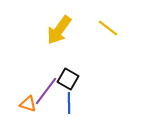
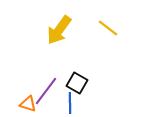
black square: moved 9 px right, 4 px down
blue line: moved 1 px right
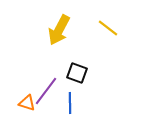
yellow arrow: rotated 8 degrees counterclockwise
black square: moved 10 px up; rotated 10 degrees counterclockwise
orange triangle: moved 1 px left, 1 px up
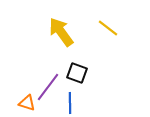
yellow arrow: moved 2 px right, 2 px down; rotated 116 degrees clockwise
purple line: moved 2 px right, 4 px up
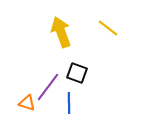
yellow arrow: rotated 16 degrees clockwise
blue line: moved 1 px left
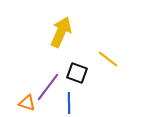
yellow line: moved 31 px down
yellow arrow: rotated 44 degrees clockwise
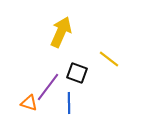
yellow line: moved 1 px right
orange triangle: moved 2 px right
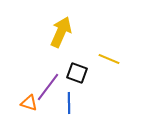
yellow line: rotated 15 degrees counterclockwise
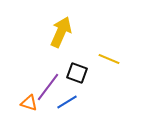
blue line: moved 2 px left, 1 px up; rotated 60 degrees clockwise
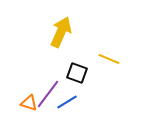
purple line: moved 7 px down
